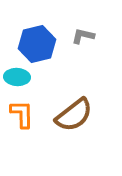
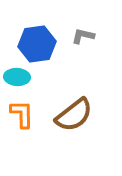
blue hexagon: rotated 6 degrees clockwise
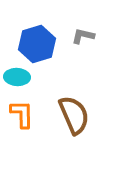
blue hexagon: rotated 9 degrees counterclockwise
brown semicircle: rotated 75 degrees counterclockwise
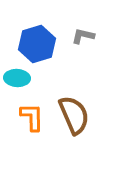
cyan ellipse: moved 1 px down
orange L-shape: moved 10 px right, 3 px down
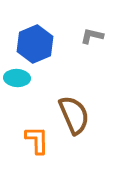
gray L-shape: moved 9 px right
blue hexagon: moved 2 px left; rotated 6 degrees counterclockwise
orange L-shape: moved 5 px right, 23 px down
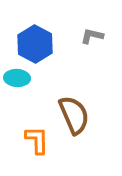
blue hexagon: rotated 9 degrees counterclockwise
